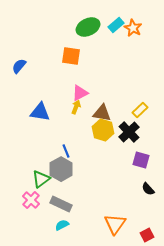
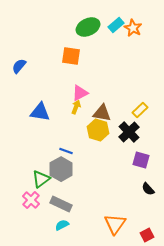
yellow hexagon: moved 5 px left
blue line: rotated 48 degrees counterclockwise
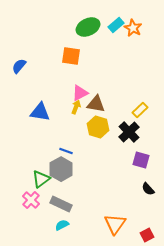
brown triangle: moved 6 px left, 9 px up
yellow hexagon: moved 3 px up
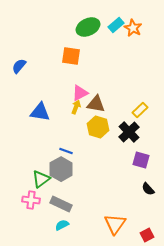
pink cross: rotated 36 degrees counterclockwise
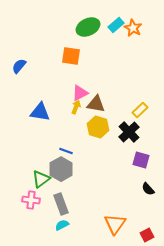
gray rectangle: rotated 45 degrees clockwise
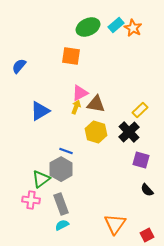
blue triangle: moved 1 px up; rotated 40 degrees counterclockwise
yellow hexagon: moved 2 px left, 5 px down
black semicircle: moved 1 px left, 1 px down
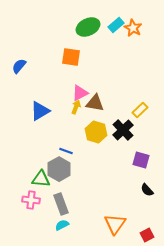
orange square: moved 1 px down
brown triangle: moved 1 px left, 1 px up
black cross: moved 6 px left, 2 px up
gray hexagon: moved 2 px left
green triangle: rotated 42 degrees clockwise
